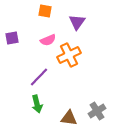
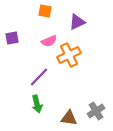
purple triangle: rotated 30 degrees clockwise
pink semicircle: moved 1 px right, 1 px down
gray cross: moved 1 px left
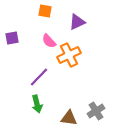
pink semicircle: rotated 70 degrees clockwise
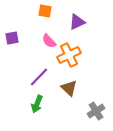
green arrow: rotated 36 degrees clockwise
brown triangle: moved 30 px up; rotated 36 degrees clockwise
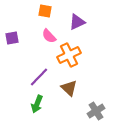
pink semicircle: moved 5 px up
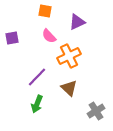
orange cross: moved 1 px down
purple line: moved 2 px left
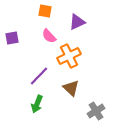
purple line: moved 2 px right, 1 px up
brown triangle: moved 2 px right
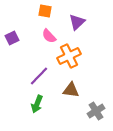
purple triangle: rotated 18 degrees counterclockwise
purple square: rotated 16 degrees counterclockwise
brown triangle: moved 2 px down; rotated 36 degrees counterclockwise
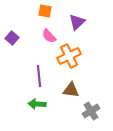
purple square: rotated 24 degrees counterclockwise
purple line: rotated 50 degrees counterclockwise
green arrow: rotated 72 degrees clockwise
gray cross: moved 5 px left
